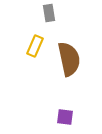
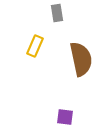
gray rectangle: moved 8 px right
brown semicircle: moved 12 px right
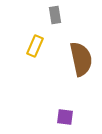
gray rectangle: moved 2 px left, 2 px down
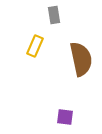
gray rectangle: moved 1 px left
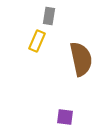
gray rectangle: moved 5 px left, 1 px down; rotated 18 degrees clockwise
yellow rectangle: moved 2 px right, 5 px up
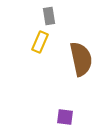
gray rectangle: rotated 18 degrees counterclockwise
yellow rectangle: moved 3 px right, 1 px down
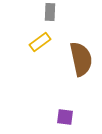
gray rectangle: moved 1 px right, 4 px up; rotated 12 degrees clockwise
yellow rectangle: rotated 30 degrees clockwise
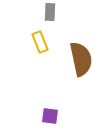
yellow rectangle: rotated 75 degrees counterclockwise
purple square: moved 15 px left, 1 px up
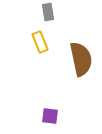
gray rectangle: moved 2 px left; rotated 12 degrees counterclockwise
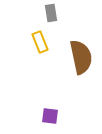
gray rectangle: moved 3 px right, 1 px down
brown semicircle: moved 2 px up
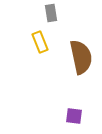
purple square: moved 24 px right
